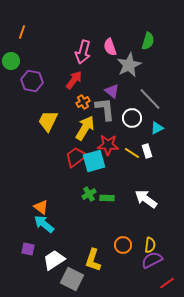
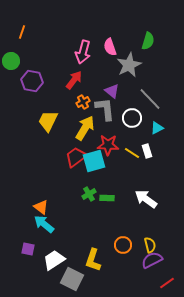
yellow semicircle: rotated 21 degrees counterclockwise
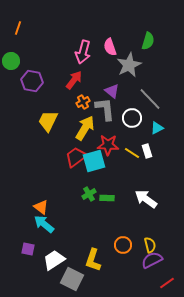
orange line: moved 4 px left, 4 px up
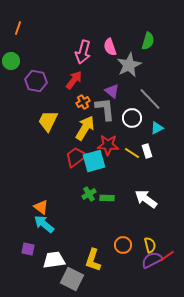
purple hexagon: moved 4 px right
white trapezoid: rotated 25 degrees clockwise
red line: moved 27 px up
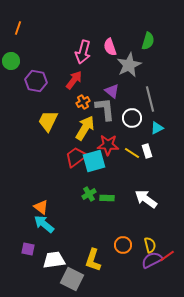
gray line: rotated 30 degrees clockwise
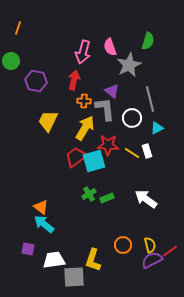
red arrow: rotated 24 degrees counterclockwise
orange cross: moved 1 px right, 1 px up; rotated 32 degrees clockwise
green rectangle: rotated 24 degrees counterclockwise
red line: moved 3 px right, 5 px up
gray square: moved 2 px right, 2 px up; rotated 30 degrees counterclockwise
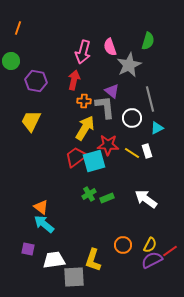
gray L-shape: moved 2 px up
yellow trapezoid: moved 17 px left
yellow semicircle: rotated 42 degrees clockwise
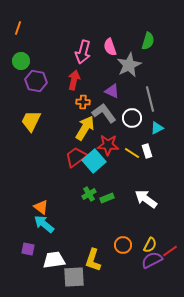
green circle: moved 10 px right
purple triangle: rotated 14 degrees counterclockwise
orange cross: moved 1 px left, 1 px down
gray L-shape: moved 1 px left, 6 px down; rotated 30 degrees counterclockwise
cyan square: rotated 25 degrees counterclockwise
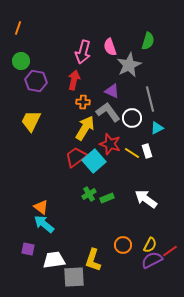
gray L-shape: moved 4 px right, 1 px up
red star: moved 2 px right, 1 px up; rotated 15 degrees clockwise
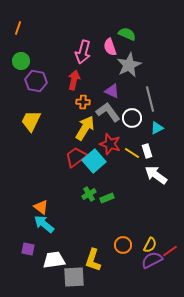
green semicircle: moved 21 px left, 7 px up; rotated 84 degrees counterclockwise
white arrow: moved 10 px right, 24 px up
